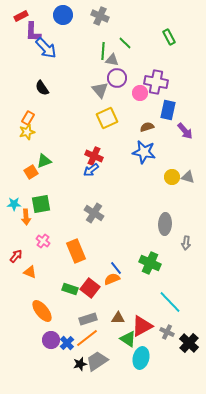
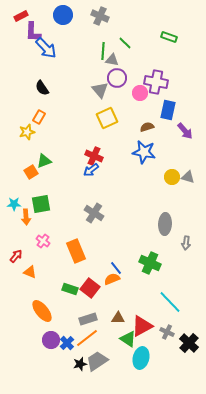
green rectangle at (169, 37): rotated 42 degrees counterclockwise
orange rectangle at (28, 118): moved 11 px right, 1 px up
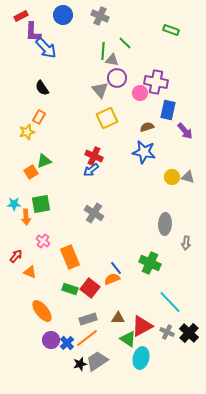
green rectangle at (169, 37): moved 2 px right, 7 px up
orange rectangle at (76, 251): moved 6 px left, 6 px down
black cross at (189, 343): moved 10 px up
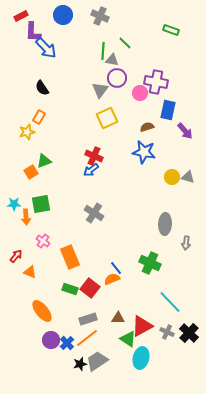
gray triangle at (100, 90): rotated 18 degrees clockwise
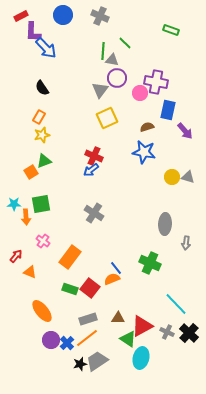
yellow star at (27, 132): moved 15 px right, 3 px down
orange rectangle at (70, 257): rotated 60 degrees clockwise
cyan line at (170, 302): moved 6 px right, 2 px down
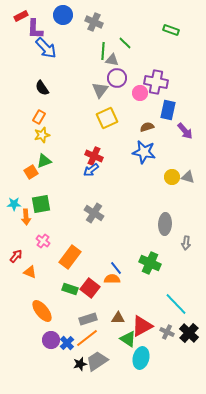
gray cross at (100, 16): moved 6 px left, 6 px down
purple L-shape at (33, 32): moved 2 px right, 3 px up
orange semicircle at (112, 279): rotated 21 degrees clockwise
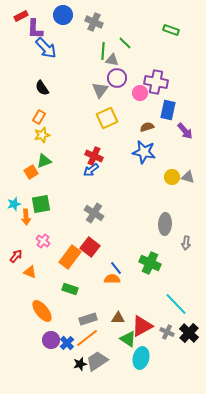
cyan star at (14, 204): rotated 16 degrees counterclockwise
red square at (90, 288): moved 41 px up
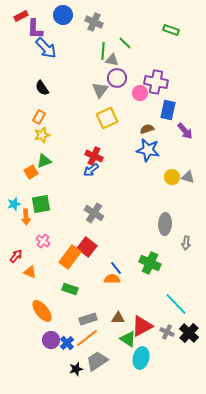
brown semicircle at (147, 127): moved 2 px down
blue star at (144, 152): moved 4 px right, 2 px up
red square at (90, 247): moved 3 px left
black star at (80, 364): moved 4 px left, 5 px down
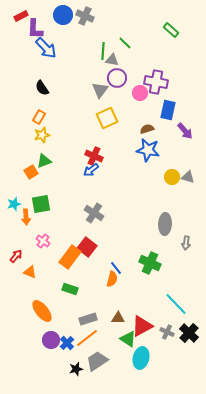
gray cross at (94, 22): moved 9 px left, 6 px up
green rectangle at (171, 30): rotated 21 degrees clockwise
orange semicircle at (112, 279): rotated 105 degrees clockwise
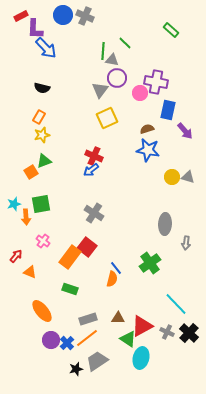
black semicircle at (42, 88): rotated 42 degrees counterclockwise
green cross at (150, 263): rotated 30 degrees clockwise
